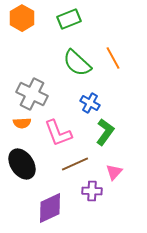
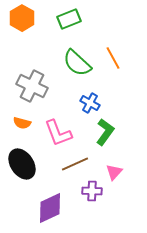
gray cross: moved 8 px up
orange semicircle: rotated 18 degrees clockwise
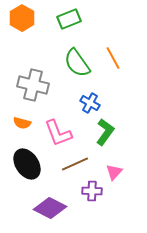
green semicircle: rotated 12 degrees clockwise
gray cross: moved 1 px right, 1 px up; rotated 12 degrees counterclockwise
black ellipse: moved 5 px right
purple diamond: rotated 52 degrees clockwise
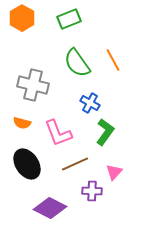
orange line: moved 2 px down
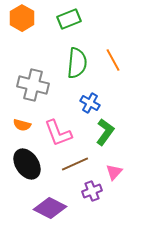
green semicircle: rotated 140 degrees counterclockwise
orange semicircle: moved 2 px down
purple cross: rotated 24 degrees counterclockwise
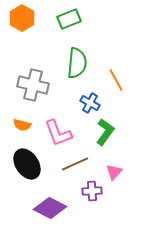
orange line: moved 3 px right, 20 px down
purple cross: rotated 18 degrees clockwise
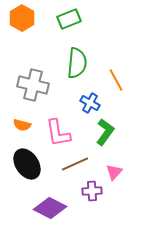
pink L-shape: rotated 12 degrees clockwise
